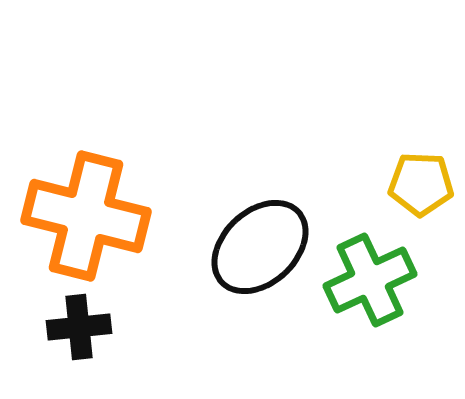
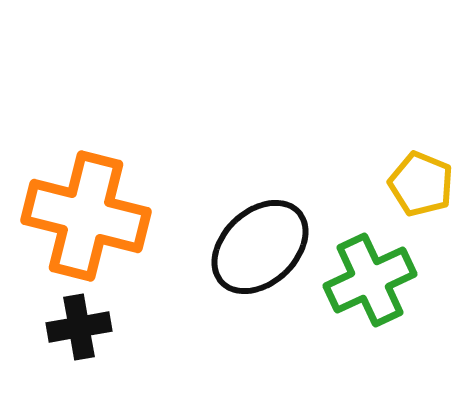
yellow pentagon: rotated 20 degrees clockwise
black cross: rotated 4 degrees counterclockwise
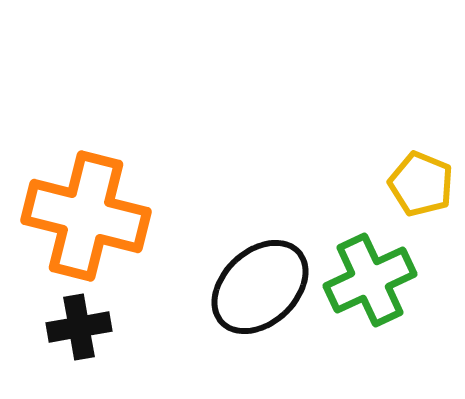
black ellipse: moved 40 px down
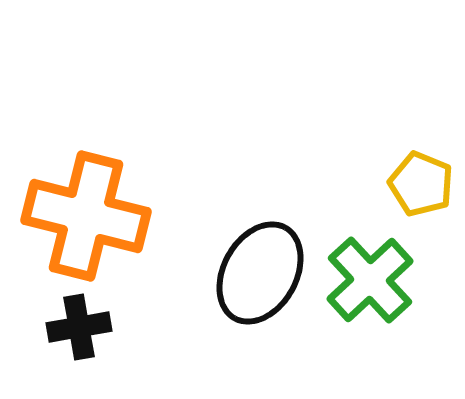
green cross: rotated 18 degrees counterclockwise
black ellipse: moved 14 px up; rotated 18 degrees counterclockwise
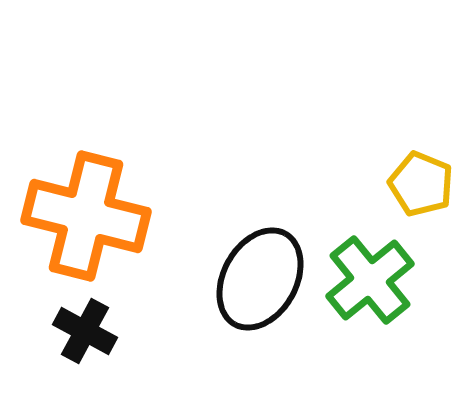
black ellipse: moved 6 px down
green cross: rotated 4 degrees clockwise
black cross: moved 6 px right, 4 px down; rotated 38 degrees clockwise
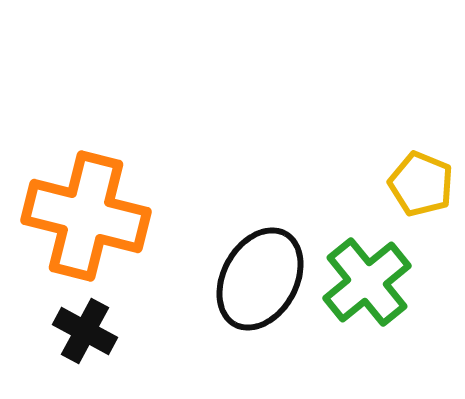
green cross: moved 3 px left, 2 px down
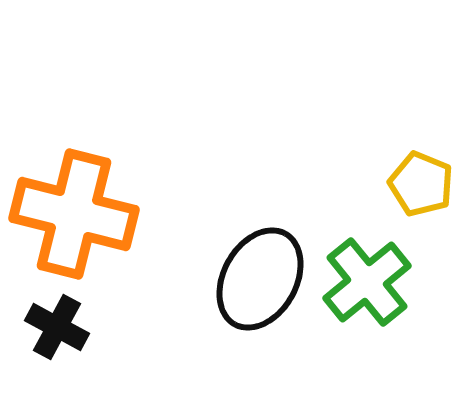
orange cross: moved 12 px left, 2 px up
black cross: moved 28 px left, 4 px up
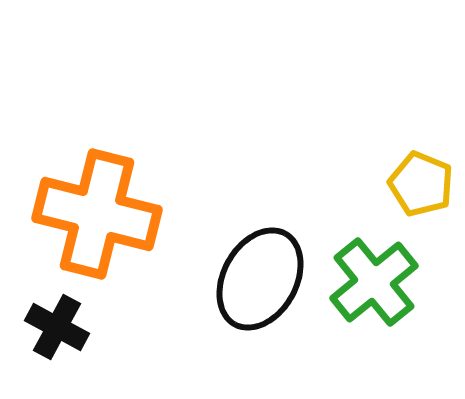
orange cross: moved 23 px right
green cross: moved 7 px right
